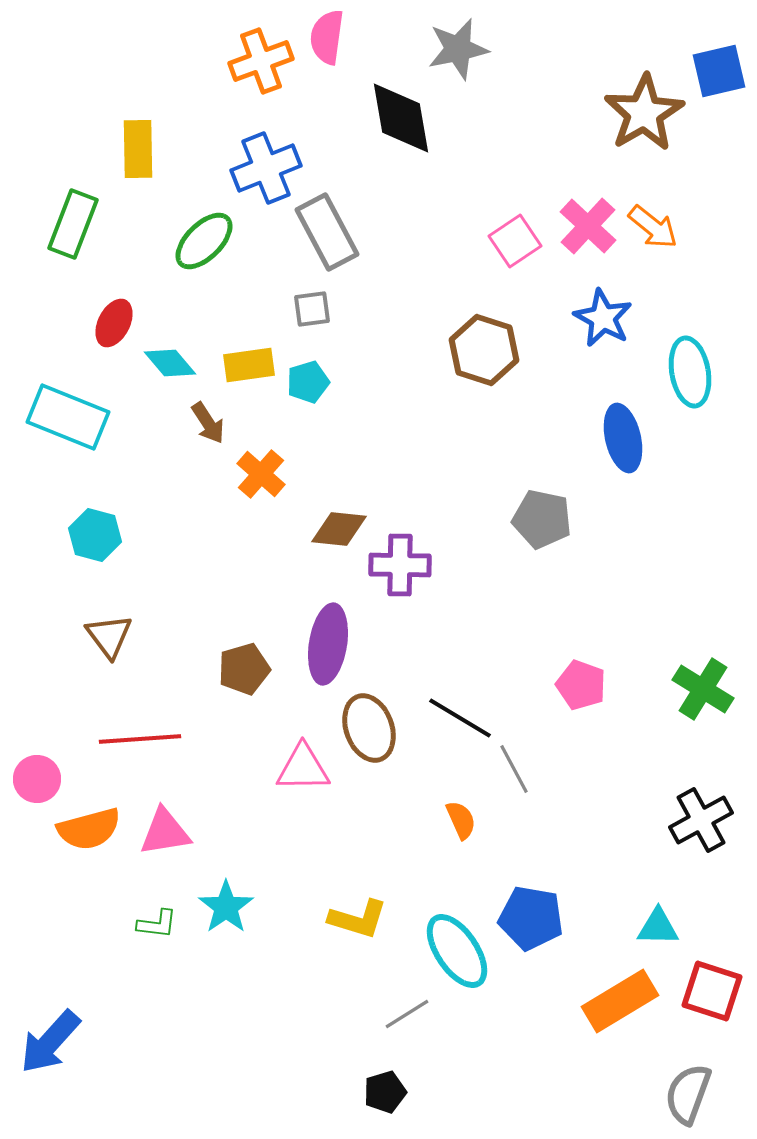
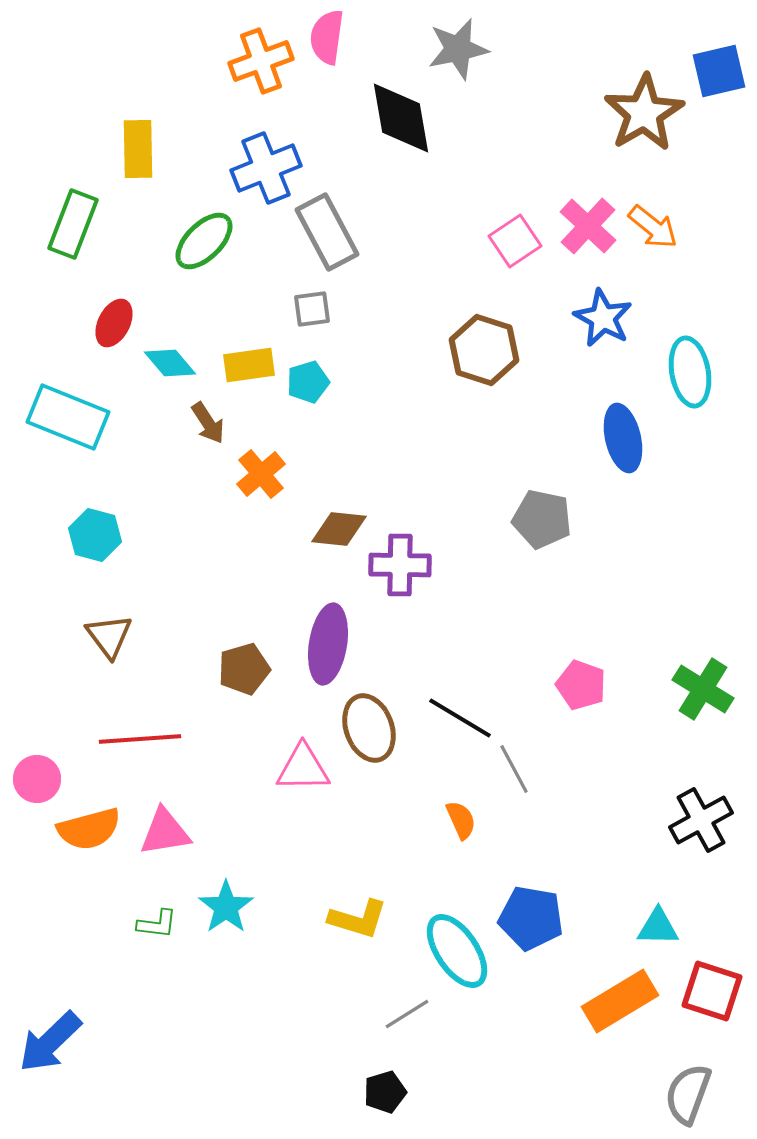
orange cross at (261, 474): rotated 9 degrees clockwise
blue arrow at (50, 1042): rotated 4 degrees clockwise
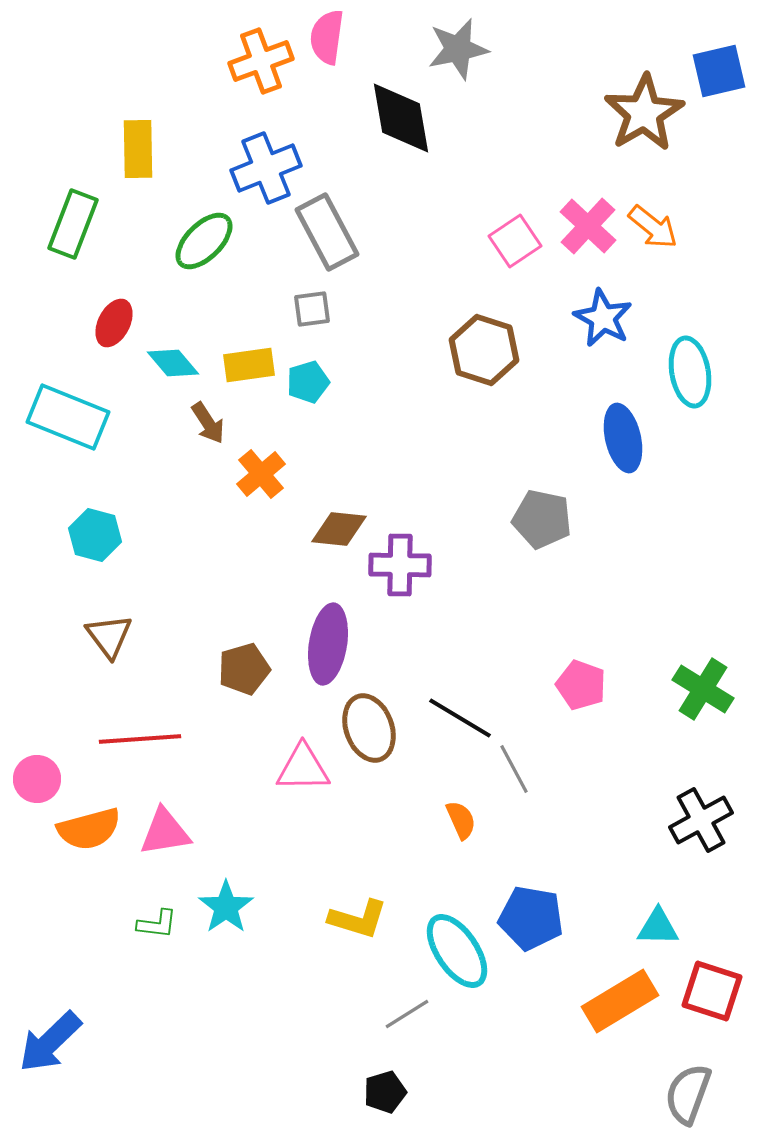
cyan diamond at (170, 363): moved 3 px right
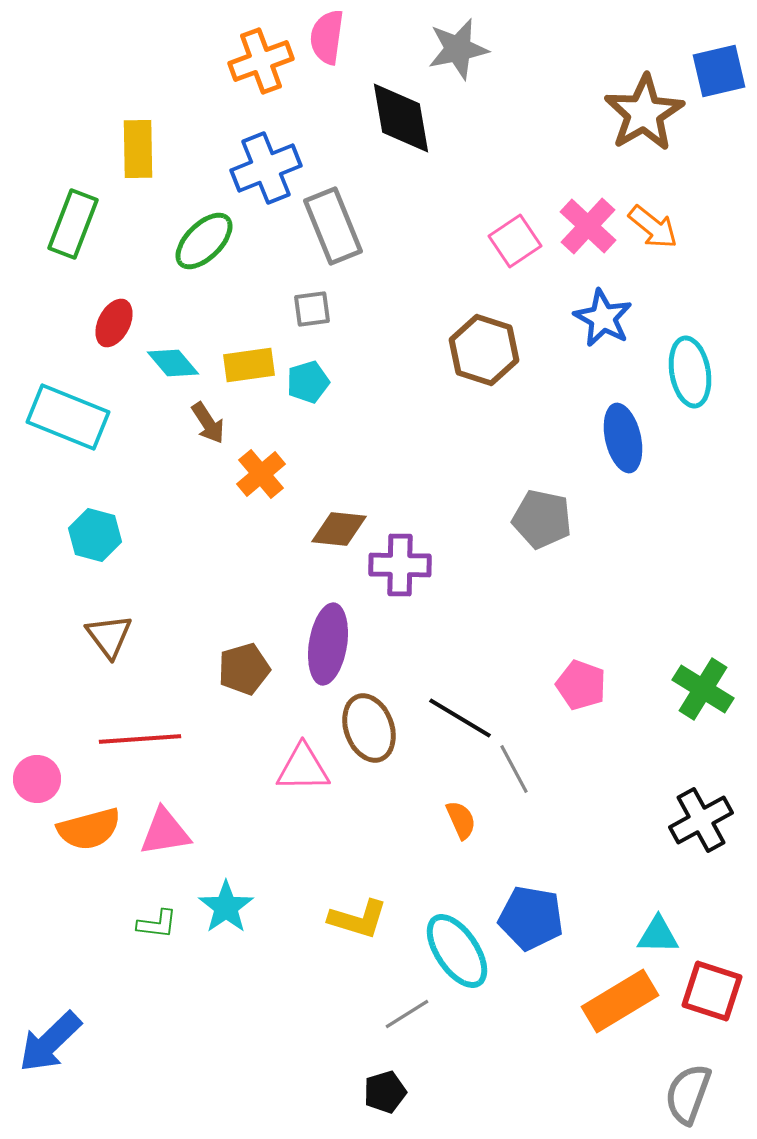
gray rectangle at (327, 232): moved 6 px right, 6 px up; rotated 6 degrees clockwise
cyan triangle at (658, 927): moved 8 px down
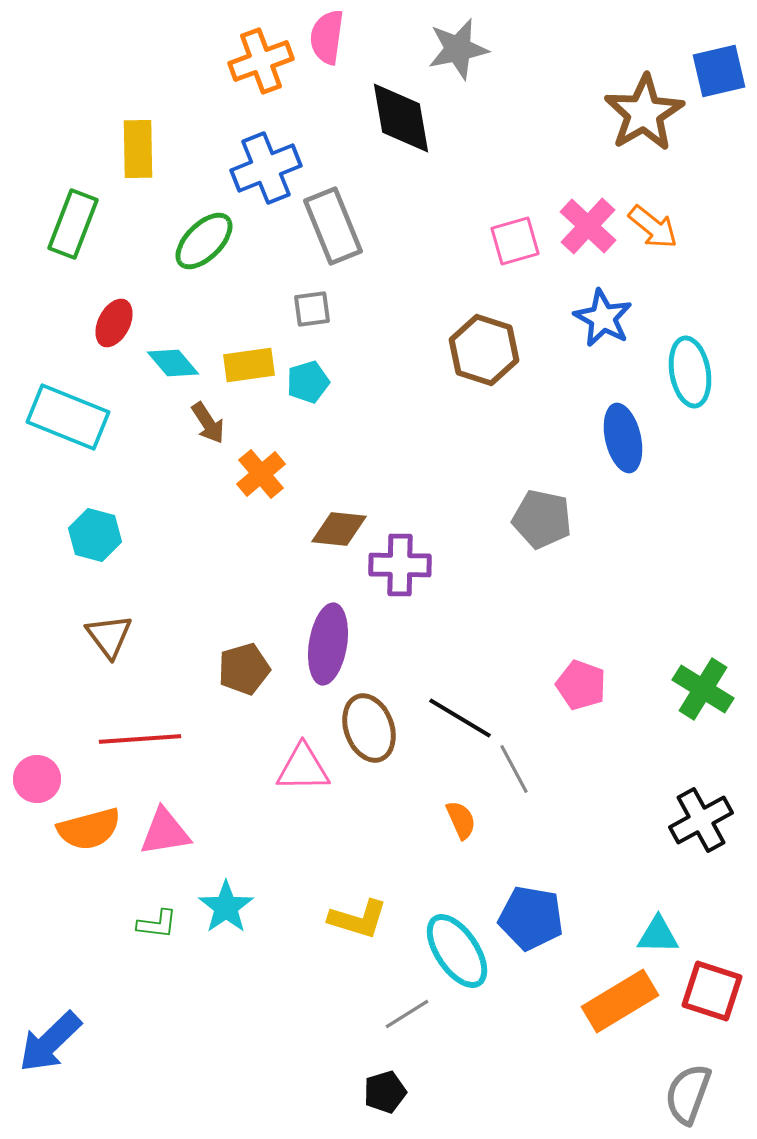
pink square at (515, 241): rotated 18 degrees clockwise
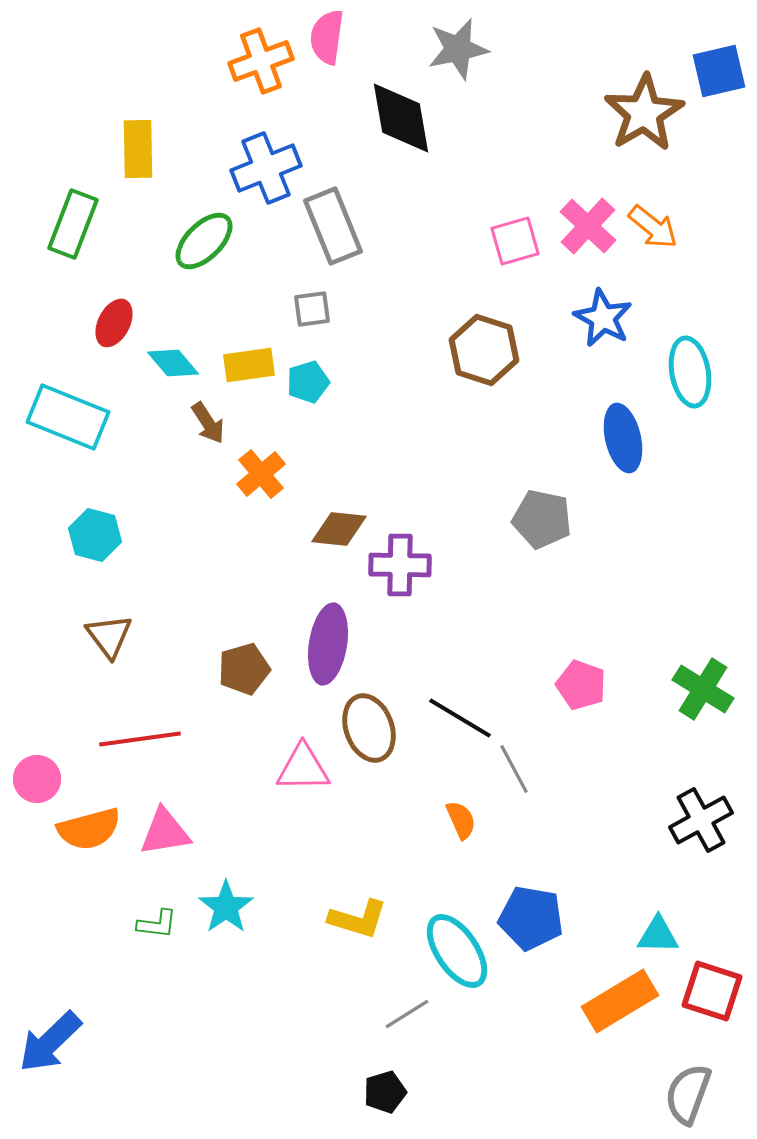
red line at (140, 739): rotated 4 degrees counterclockwise
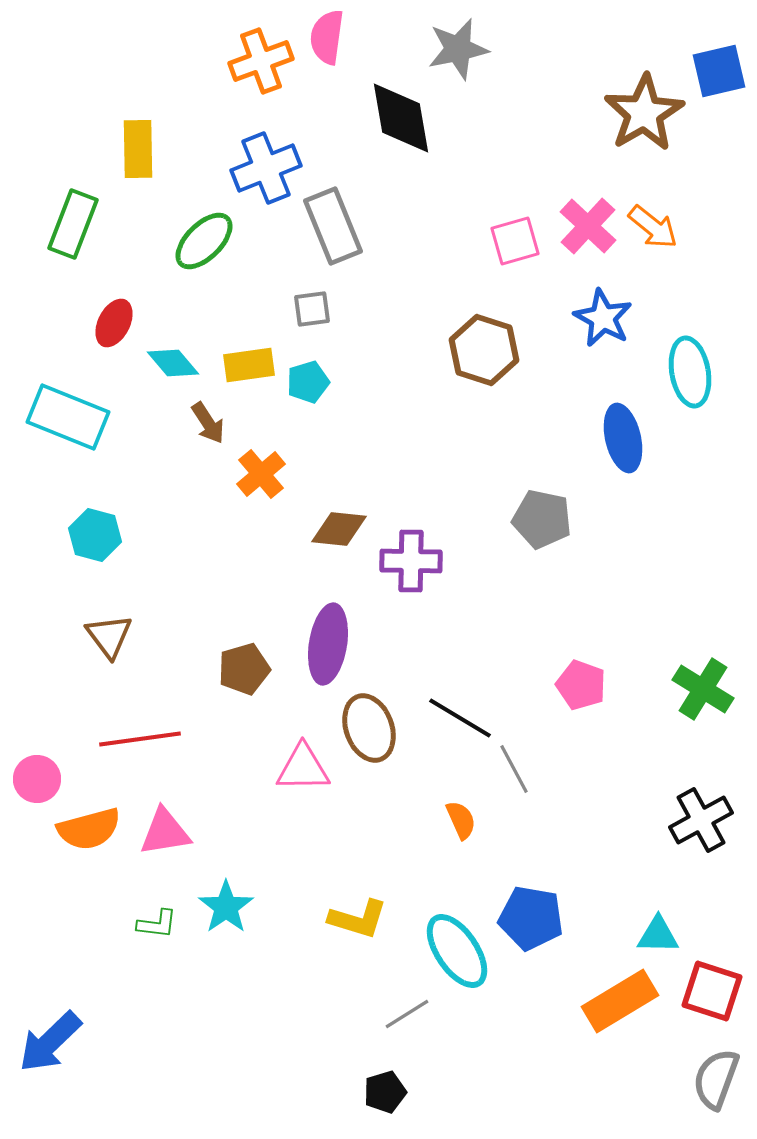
purple cross at (400, 565): moved 11 px right, 4 px up
gray semicircle at (688, 1094): moved 28 px right, 15 px up
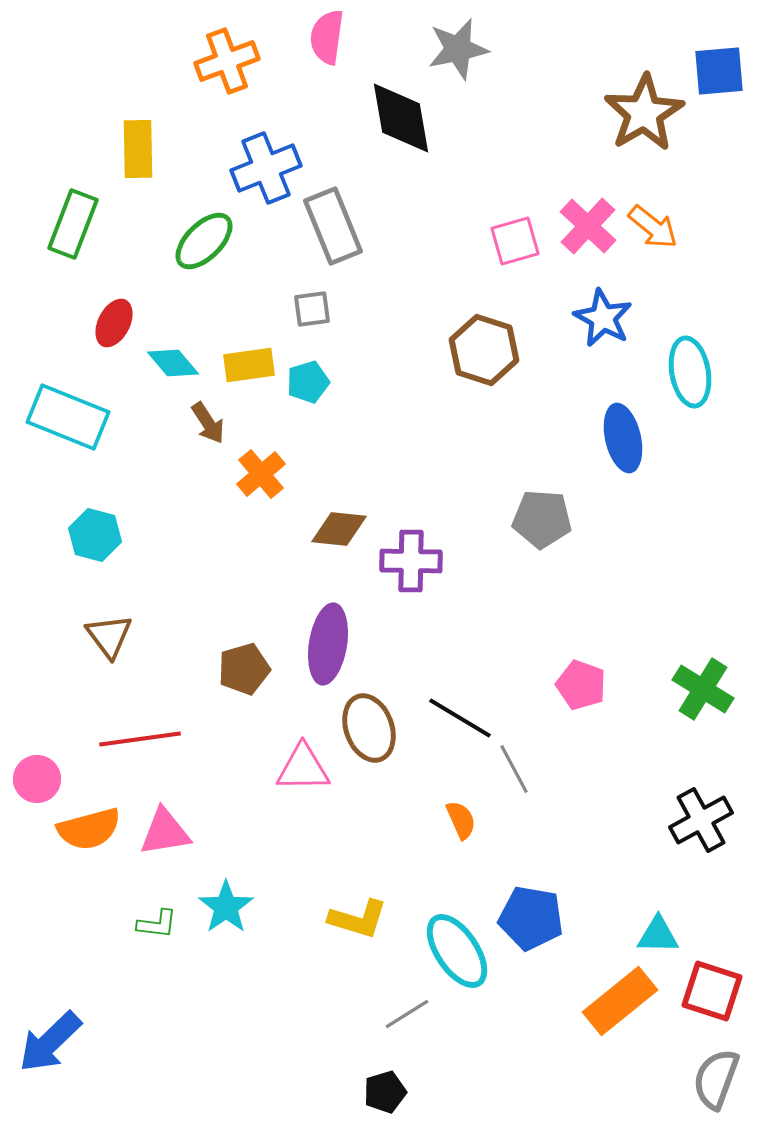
orange cross at (261, 61): moved 34 px left
blue square at (719, 71): rotated 8 degrees clockwise
gray pentagon at (542, 519): rotated 8 degrees counterclockwise
orange rectangle at (620, 1001): rotated 8 degrees counterclockwise
